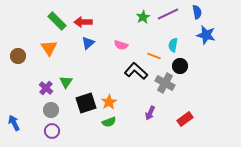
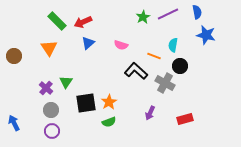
red arrow: rotated 24 degrees counterclockwise
brown circle: moved 4 px left
black square: rotated 10 degrees clockwise
red rectangle: rotated 21 degrees clockwise
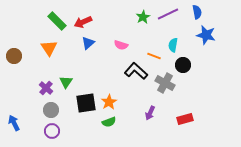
black circle: moved 3 px right, 1 px up
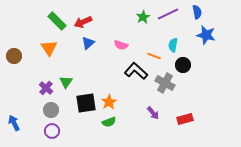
purple arrow: moved 3 px right; rotated 64 degrees counterclockwise
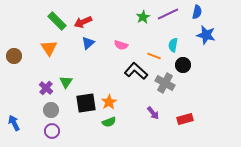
blue semicircle: rotated 24 degrees clockwise
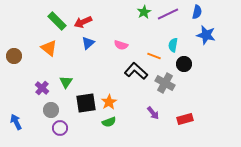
green star: moved 1 px right, 5 px up
orange triangle: rotated 18 degrees counterclockwise
black circle: moved 1 px right, 1 px up
purple cross: moved 4 px left
blue arrow: moved 2 px right, 1 px up
purple circle: moved 8 px right, 3 px up
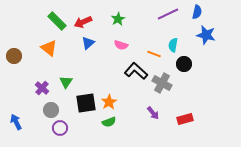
green star: moved 26 px left, 7 px down
orange line: moved 2 px up
gray cross: moved 3 px left
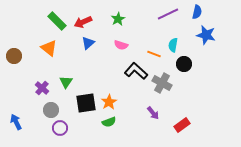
red rectangle: moved 3 px left, 6 px down; rotated 21 degrees counterclockwise
